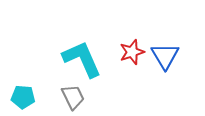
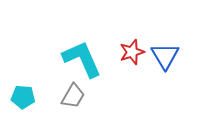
gray trapezoid: moved 1 px up; rotated 56 degrees clockwise
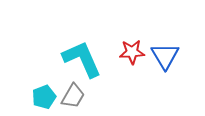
red star: rotated 15 degrees clockwise
cyan pentagon: moved 21 px right; rotated 25 degrees counterclockwise
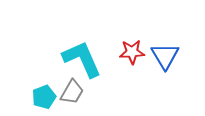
gray trapezoid: moved 1 px left, 4 px up
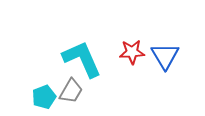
gray trapezoid: moved 1 px left, 1 px up
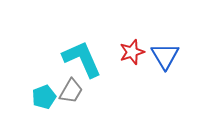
red star: rotated 15 degrees counterclockwise
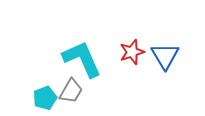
cyan pentagon: moved 1 px right, 1 px down
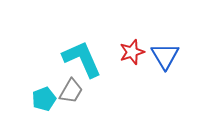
cyan pentagon: moved 1 px left, 1 px down
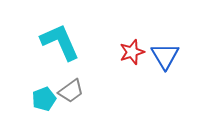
cyan L-shape: moved 22 px left, 17 px up
gray trapezoid: rotated 24 degrees clockwise
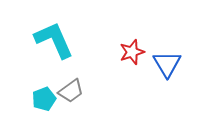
cyan L-shape: moved 6 px left, 2 px up
blue triangle: moved 2 px right, 8 px down
